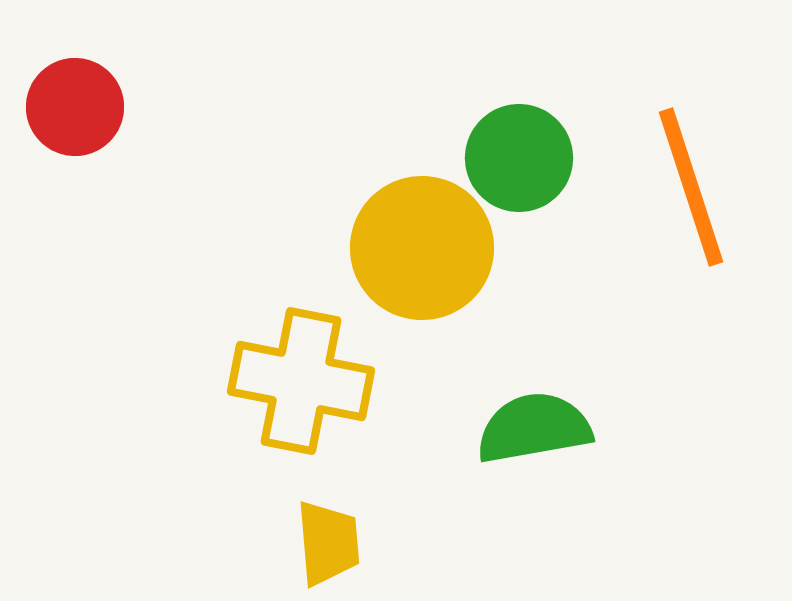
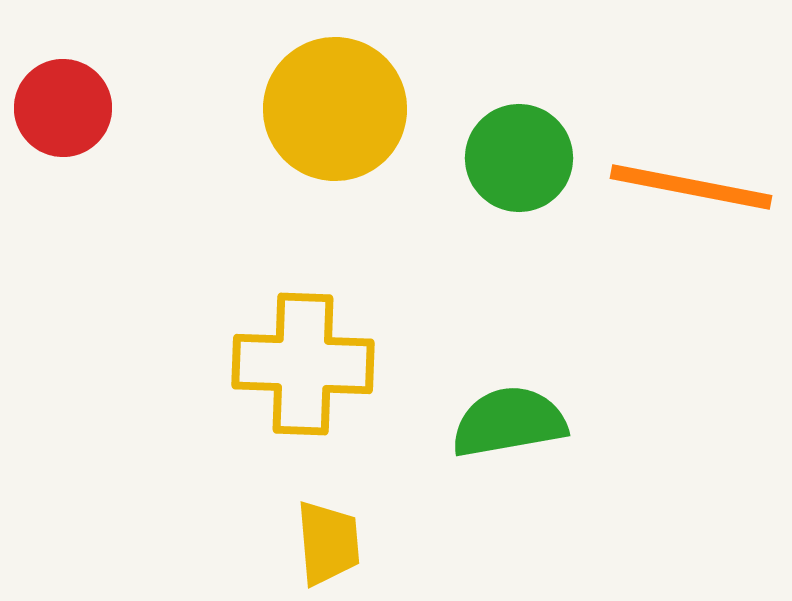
red circle: moved 12 px left, 1 px down
orange line: rotated 61 degrees counterclockwise
yellow circle: moved 87 px left, 139 px up
yellow cross: moved 2 px right, 17 px up; rotated 9 degrees counterclockwise
green semicircle: moved 25 px left, 6 px up
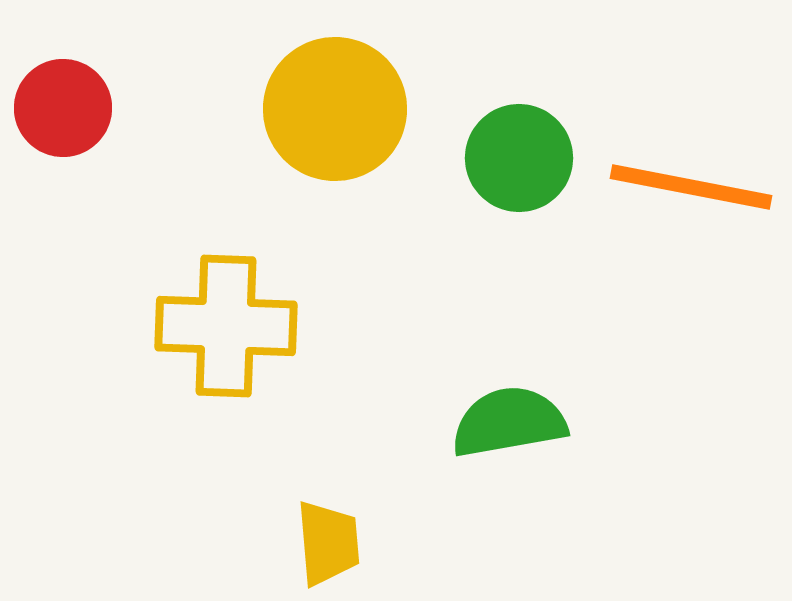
yellow cross: moved 77 px left, 38 px up
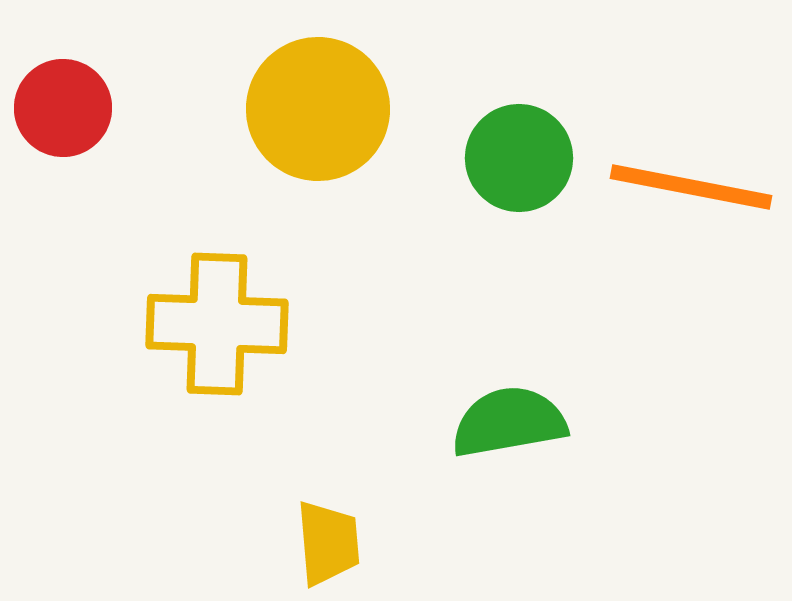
yellow circle: moved 17 px left
yellow cross: moved 9 px left, 2 px up
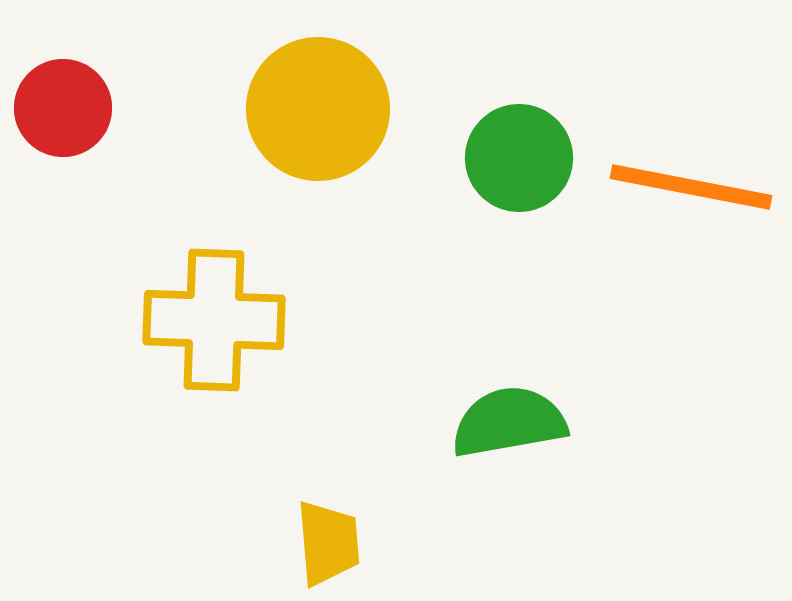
yellow cross: moved 3 px left, 4 px up
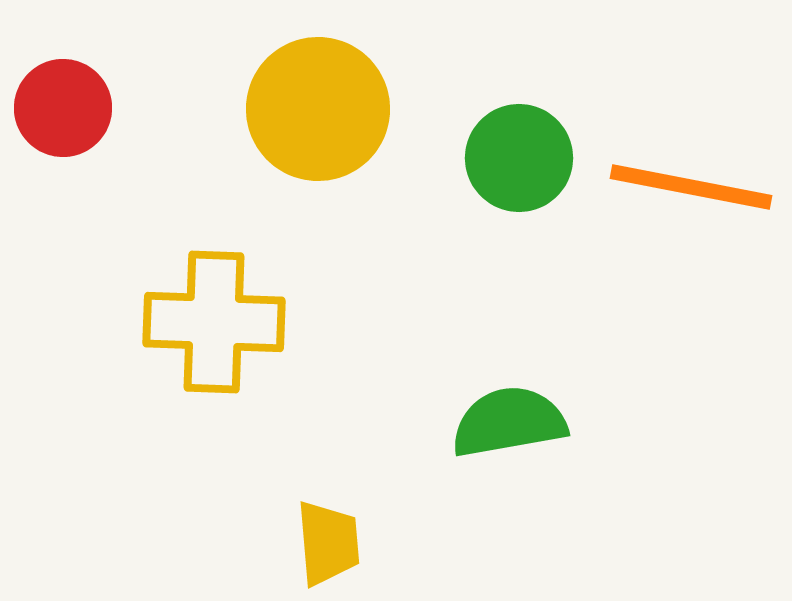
yellow cross: moved 2 px down
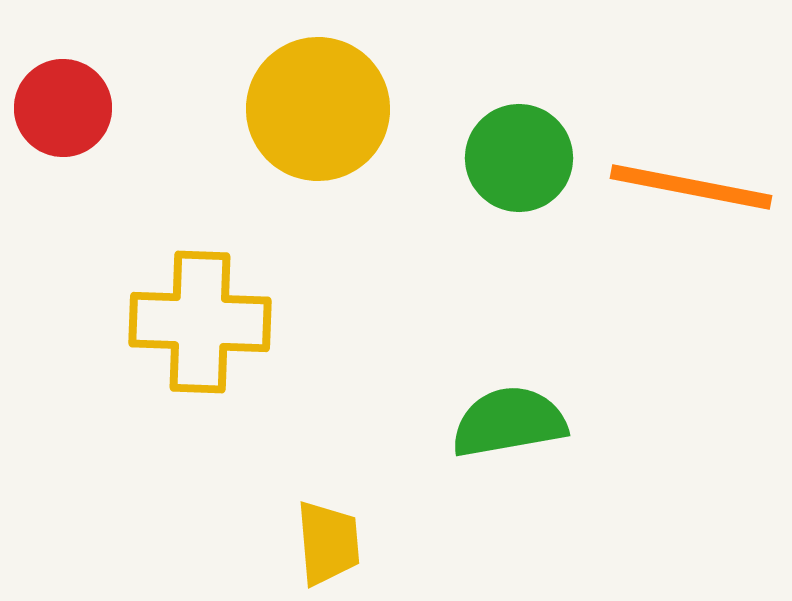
yellow cross: moved 14 px left
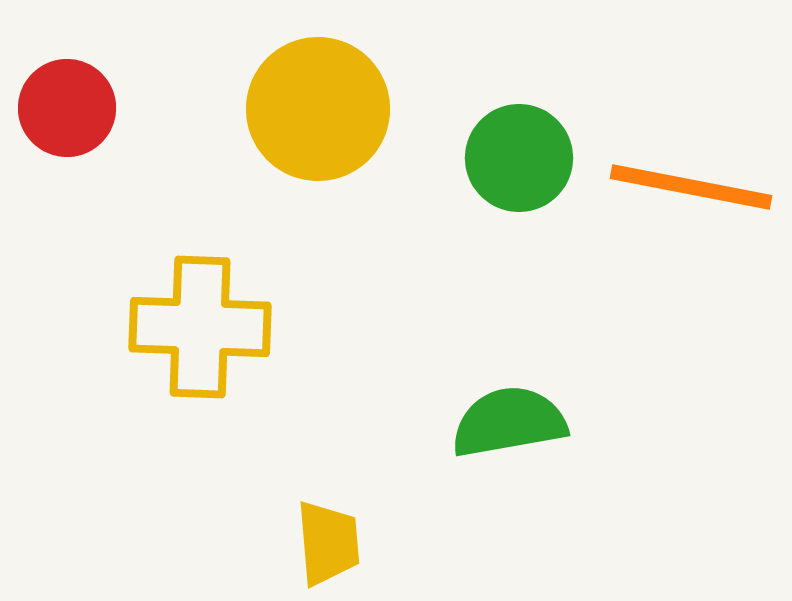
red circle: moved 4 px right
yellow cross: moved 5 px down
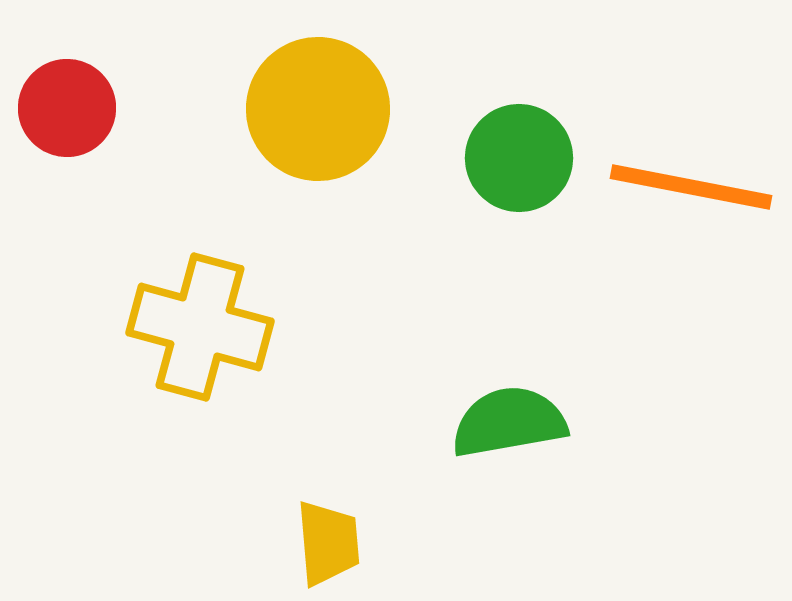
yellow cross: rotated 13 degrees clockwise
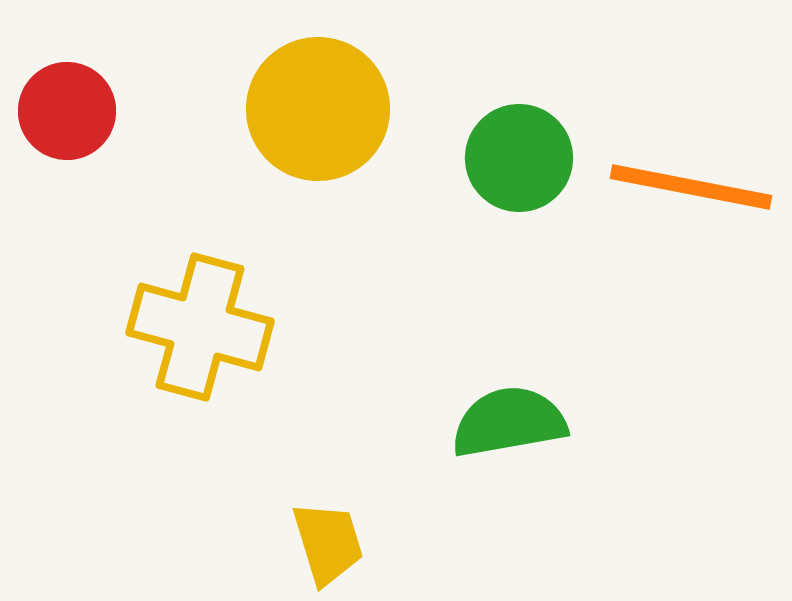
red circle: moved 3 px down
yellow trapezoid: rotated 12 degrees counterclockwise
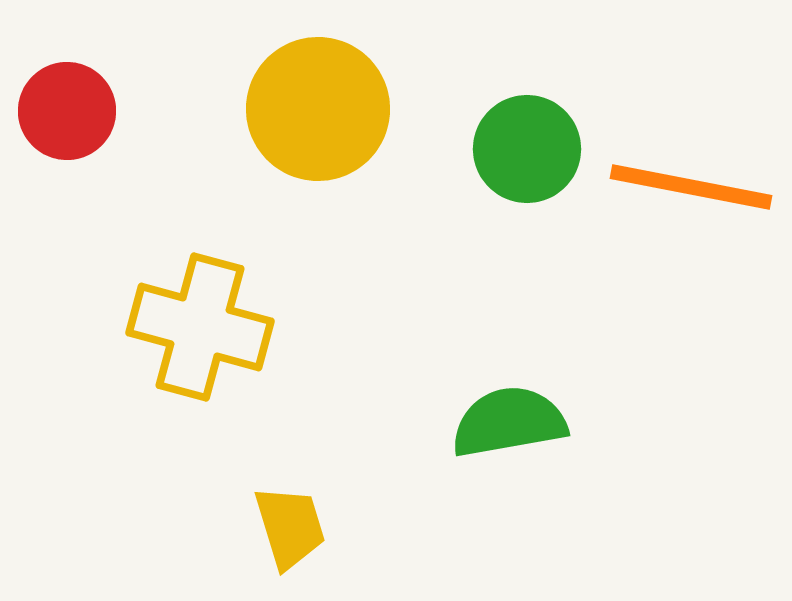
green circle: moved 8 px right, 9 px up
yellow trapezoid: moved 38 px left, 16 px up
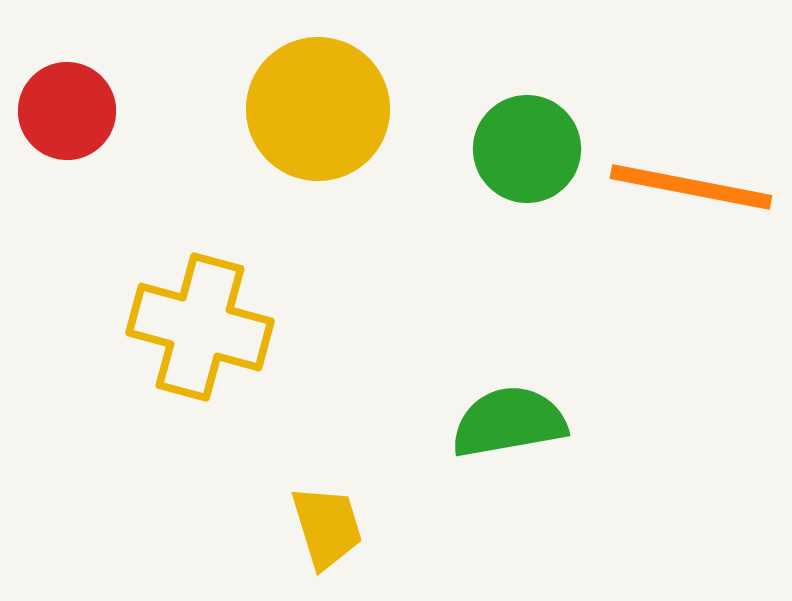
yellow trapezoid: moved 37 px right
